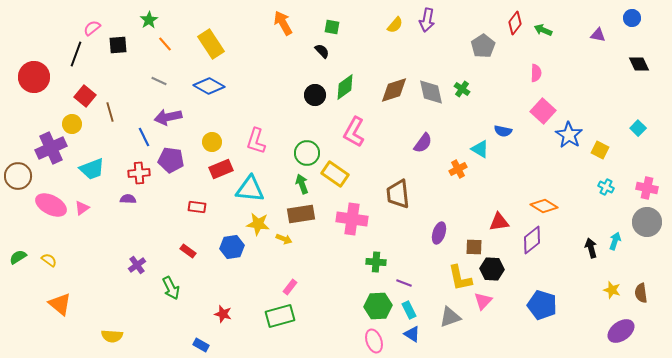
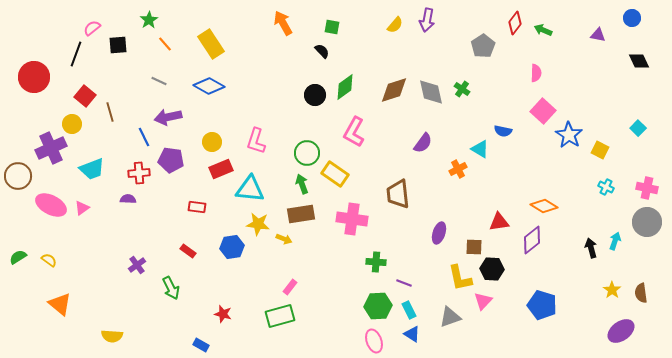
black diamond at (639, 64): moved 3 px up
yellow star at (612, 290): rotated 18 degrees clockwise
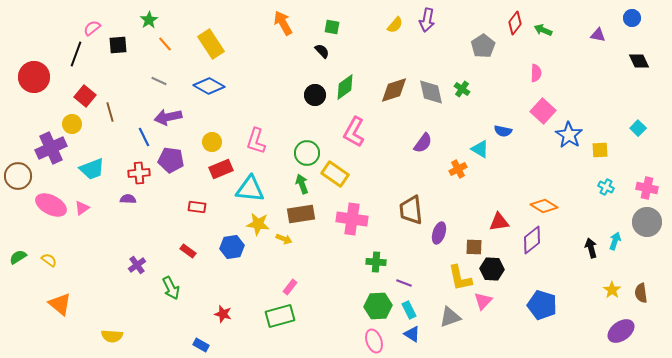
yellow square at (600, 150): rotated 30 degrees counterclockwise
brown trapezoid at (398, 194): moved 13 px right, 16 px down
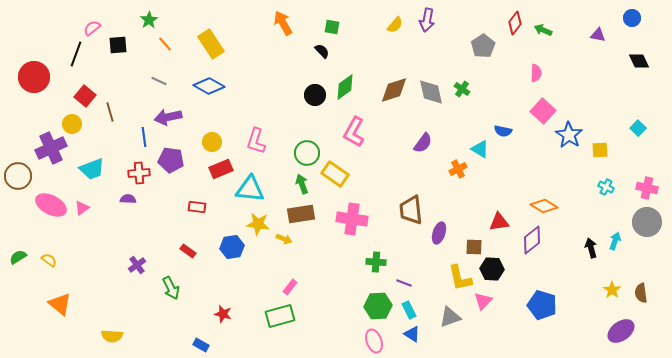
blue line at (144, 137): rotated 18 degrees clockwise
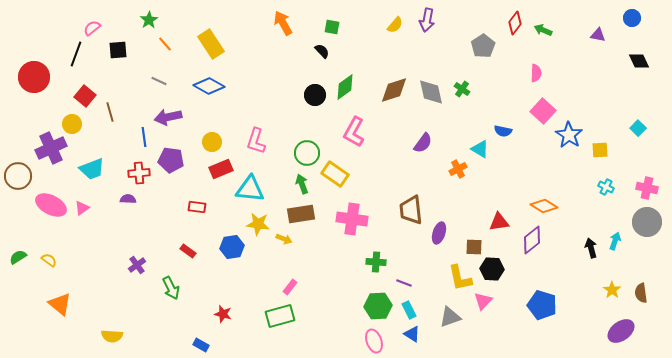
black square at (118, 45): moved 5 px down
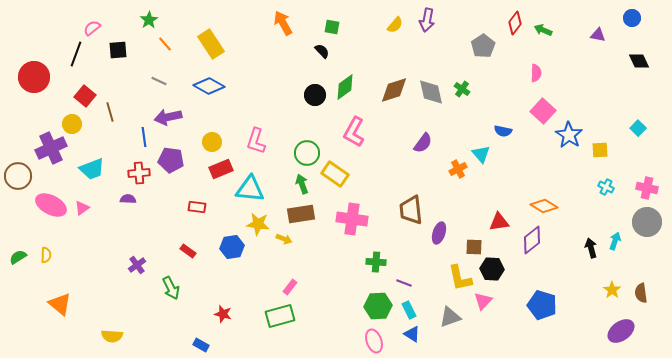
cyan triangle at (480, 149): moved 1 px right, 5 px down; rotated 18 degrees clockwise
yellow semicircle at (49, 260): moved 3 px left, 5 px up; rotated 56 degrees clockwise
